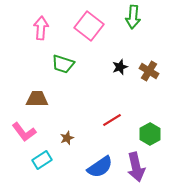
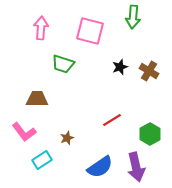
pink square: moved 1 px right, 5 px down; rotated 24 degrees counterclockwise
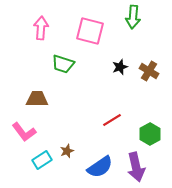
brown star: moved 13 px down
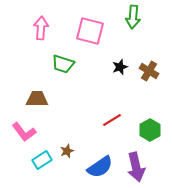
green hexagon: moved 4 px up
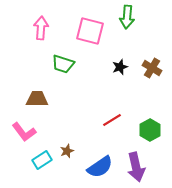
green arrow: moved 6 px left
brown cross: moved 3 px right, 3 px up
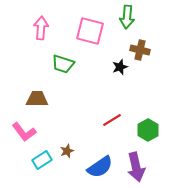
brown cross: moved 12 px left, 18 px up; rotated 18 degrees counterclockwise
green hexagon: moved 2 px left
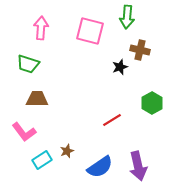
green trapezoid: moved 35 px left
green hexagon: moved 4 px right, 27 px up
purple arrow: moved 2 px right, 1 px up
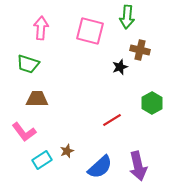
blue semicircle: rotated 8 degrees counterclockwise
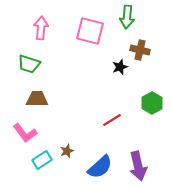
green trapezoid: moved 1 px right
pink L-shape: moved 1 px right, 1 px down
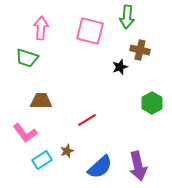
green trapezoid: moved 2 px left, 6 px up
brown trapezoid: moved 4 px right, 2 px down
red line: moved 25 px left
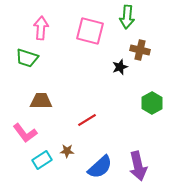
brown star: rotated 24 degrees clockwise
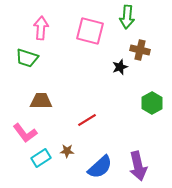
cyan rectangle: moved 1 px left, 2 px up
